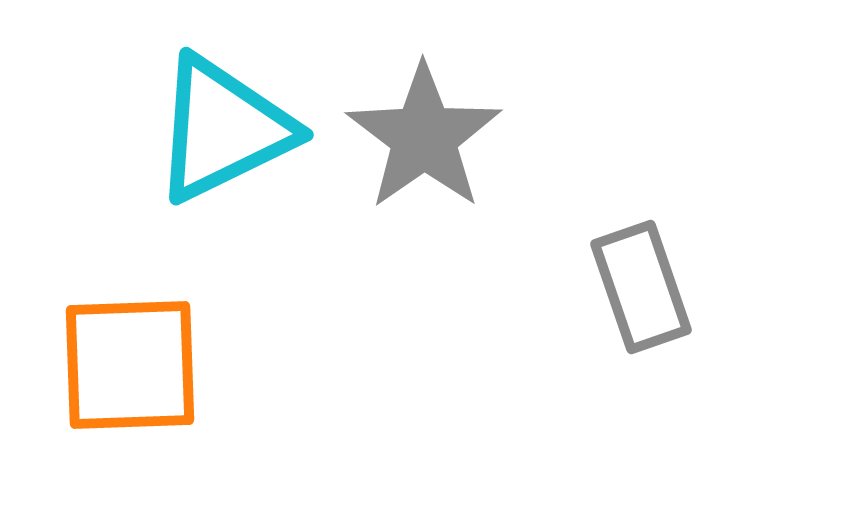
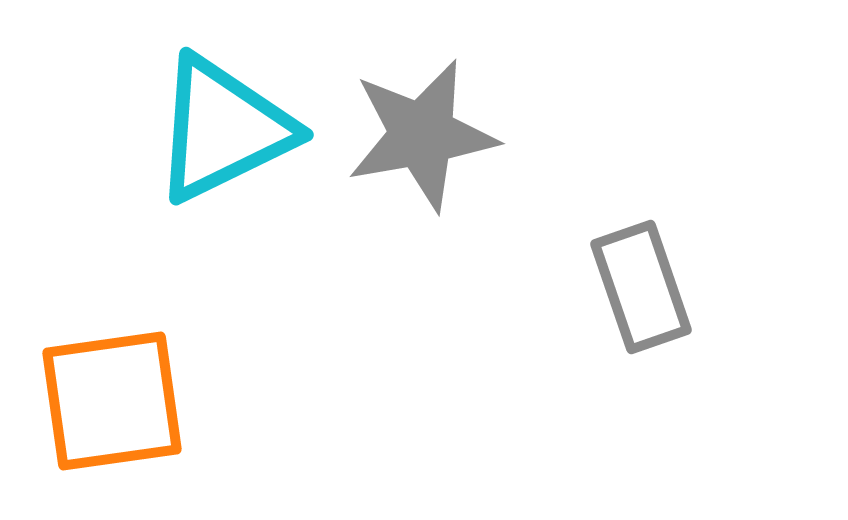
gray star: moved 2 px left, 2 px up; rotated 25 degrees clockwise
orange square: moved 18 px left, 36 px down; rotated 6 degrees counterclockwise
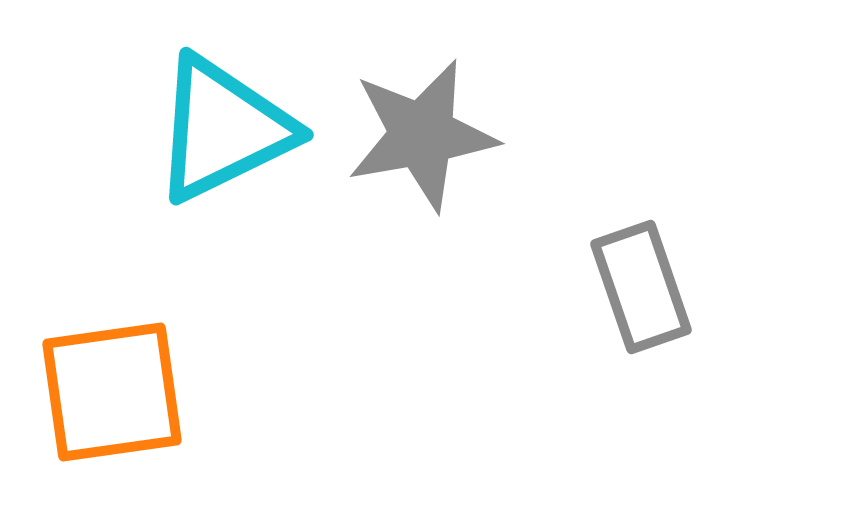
orange square: moved 9 px up
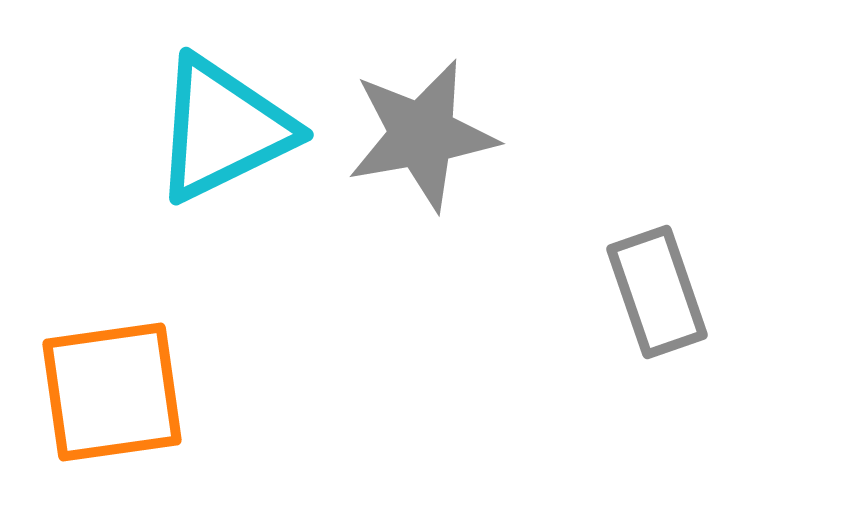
gray rectangle: moved 16 px right, 5 px down
